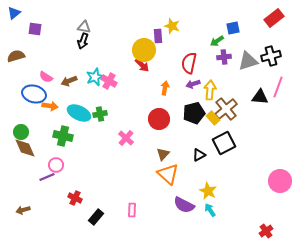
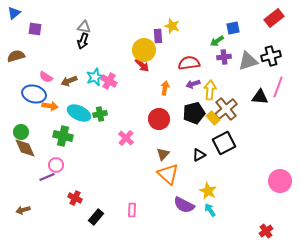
red semicircle at (189, 63): rotated 70 degrees clockwise
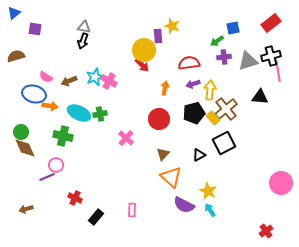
red rectangle at (274, 18): moved 3 px left, 5 px down
pink line at (278, 87): moved 16 px up; rotated 30 degrees counterclockwise
orange triangle at (168, 174): moved 3 px right, 3 px down
pink circle at (280, 181): moved 1 px right, 2 px down
brown arrow at (23, 210): moved 3 px right, 1 px up
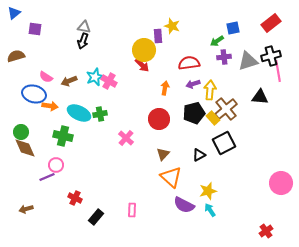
yellow star at (208, 191): rotated 30 degrees clockwise
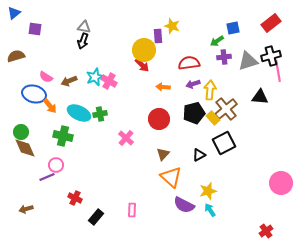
orange arrow at (165, 88): moved 2 px left, 1 px up; rotated 96 degrees counterclockwise
orange arrow at (50, 106): rotated 42 degrees clockwise
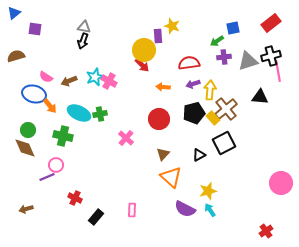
green circle at (21, 132): moved 7 px right, 2 px up
purple semicircle at (184, 205): moved 1 px right, 4 px down
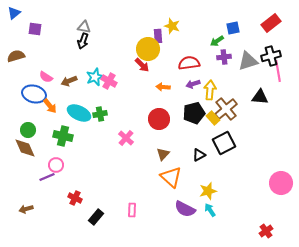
yellow circle at (144, 50): moved 4 px right, 1 px up
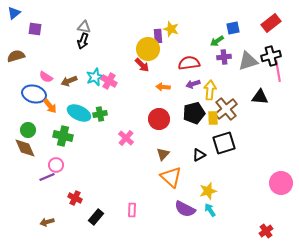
yellow star at (172, 26): moved 1 px left, 3 px down
yellow rectangle at (213, 118): rotated 40 degrees clockwise
black square at (224, 143): rotated 10 degrees clockwise
brown arrow at (26, 209): moved 21 px right, 13 px down
